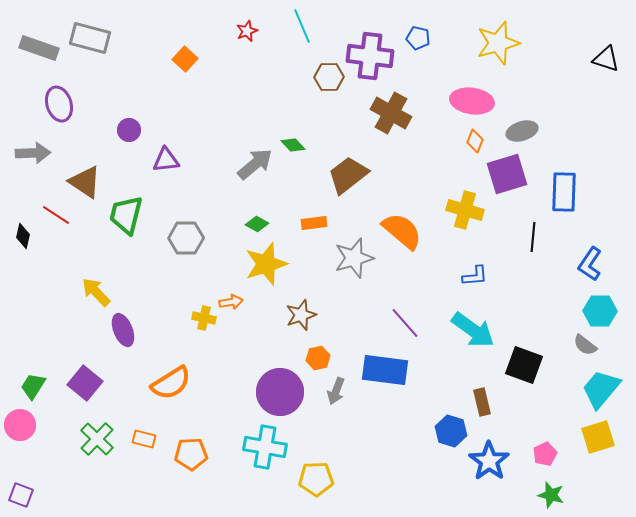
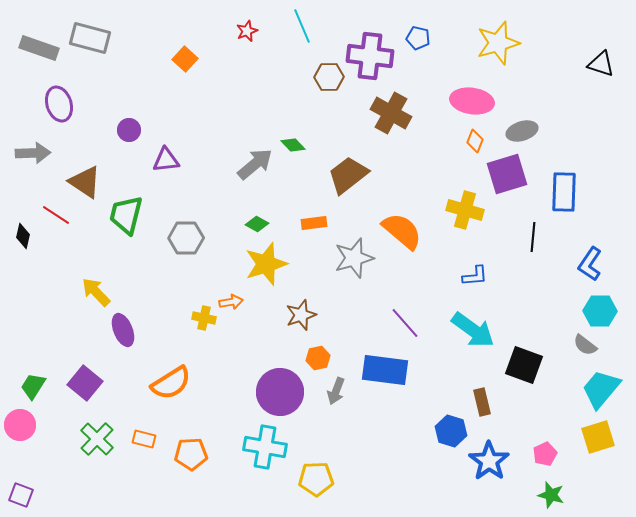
black triangle at (606, 59): moved 5 px left, 5 px down
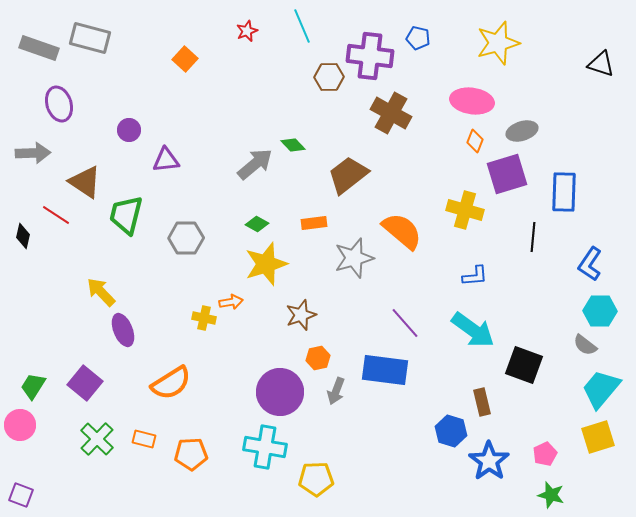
yellow arrow at (96, 292): moved 5 px right
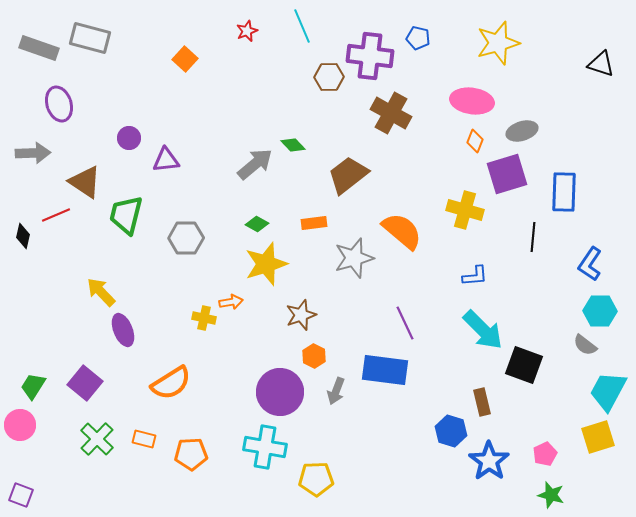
purple circle at (129, 130): moved 8 px down
red line at (56, 215): rotated 56 degrees counterclockwise
purple line at (405, 323): rotated 16 degrees clockwise
cyan arrow at (473, 330): moved 10 px right; rotated 9 degrees clockwise
orange hexagon at (318, 358): moved 4 px left, 2 px up; rotated 20 degrees counterclockwise
cyan trapezoid at (601, 389): moved 7 px right, 2 px down; rotated 12 degrees counterclockwise
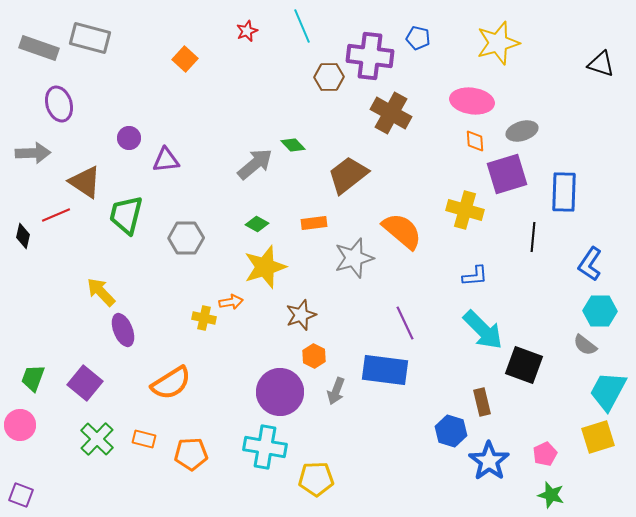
orange diamond at (475, 141): rotated 25 degrees counterclockwise
yellow star at (266, 264): moved 1 px left, 3 px down
green trapezoid at (33, 386): moved 8 px up; rotated 12 degrees counterclockwise
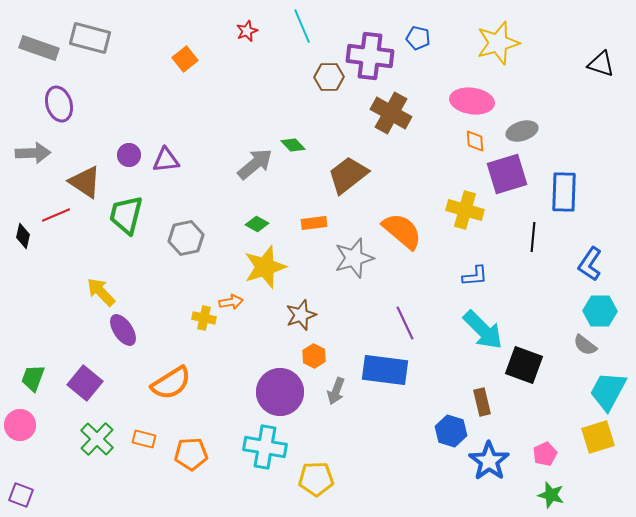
orange square at (185, 59): rotated 10 degrees clockwise
purple circle at (129, 138): moved 17 px down
gray hexagon at (186, 238): rotated 12 degrees counterclockwise
purple ellipse at (123, 330): rotated 12 degrees counterclockwise
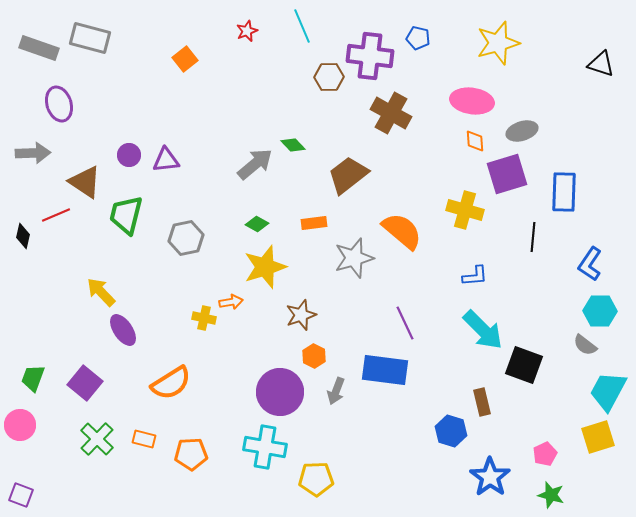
blue star at (489, 461): moved 1 px right, 16 px down
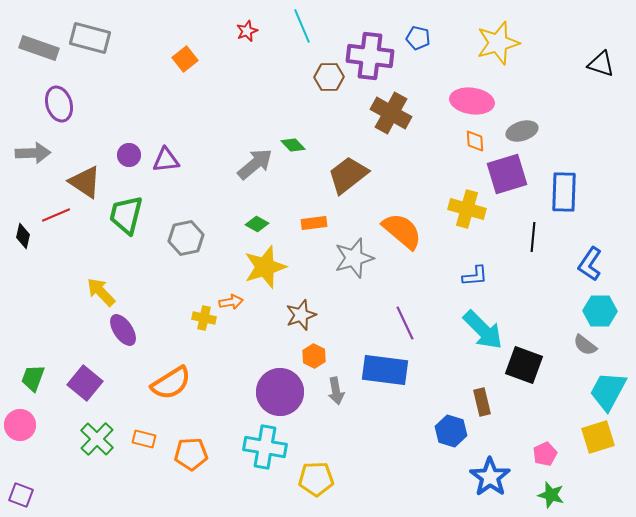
yellow cross at (465, 210): moved 2 px right, 1 px up
gray arrow at (336, 391): rotated 32 degrees counterclockwise
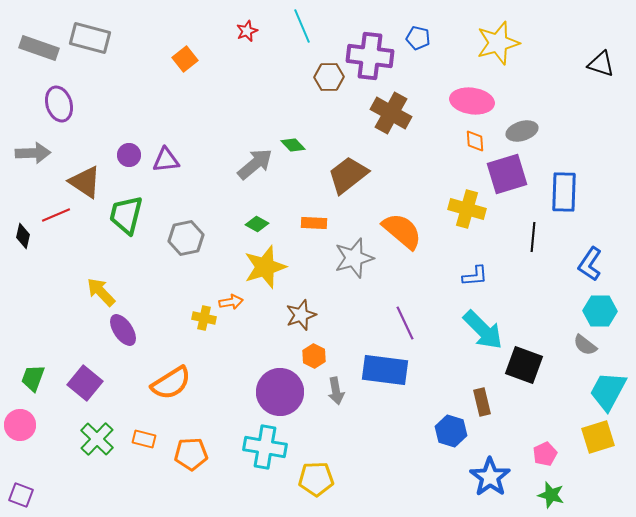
orange rectangle at (314, 223): rotated 10 degrees clockwise
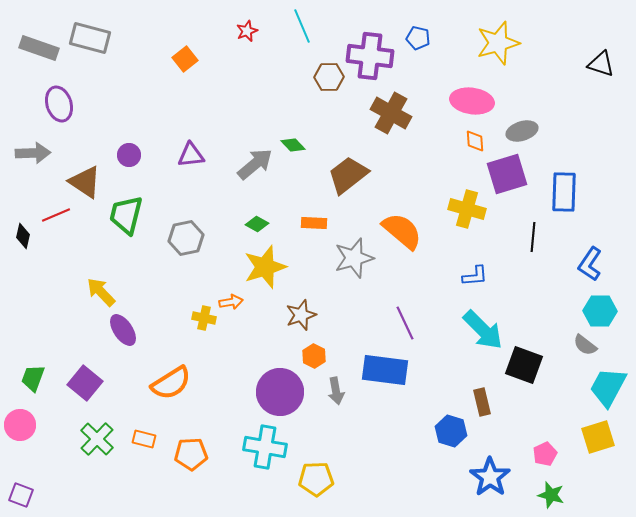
purple triangle at (166, 160): moved 25 px right, 5 px up
cyan trapezoid at (608, 391): moved 4 px up
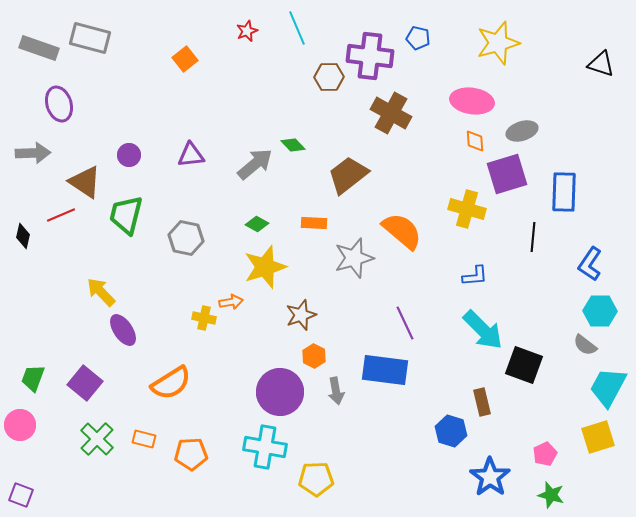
cyan line at (302, 26): moved 5 px left, 2 px down
red line at (56, 215): moved 5 px right
gray hexagon at (186, 238): rotated 24 degrees clockwise
